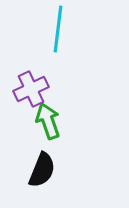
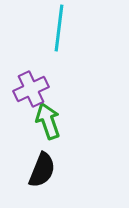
cyan line: moved 1 px right, 1 px up
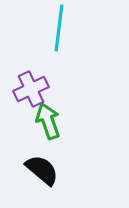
black semicircle: rotated 72 degrees counterclockwise
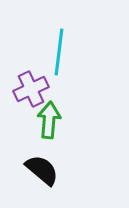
cyan line: moved 24 px down
green arrow: moved 1 px right, 1 px up; rotated 24 degrees clockwise
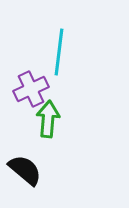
green arrow: moved 1 px left, 1 px up
black semicircle: moved 17 px left
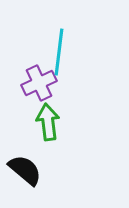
purple cross: moved 8 px right, 6 px up
green arrow: moved 3 px down; rotated 12 degrees counterclockwise
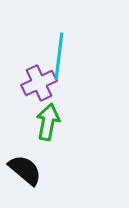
cyan line: moved 4 px down
green arrow: rotated 18 degrees clockwise
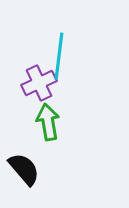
green arrow: rotated 21 degrees counterclockwise
black semicircle: moved 1 px left, 1 px up; rotated 9 degrees clockwise
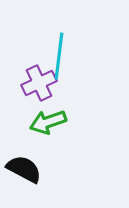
green arrow: rotated 99 degrees counterclockwise
black semicircle: rotated 21 degrees counterclockwise
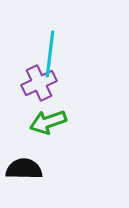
cyan line: moved 9 px left, 2 px up
black semicircle: rotated 27 degrees counterclockwise
